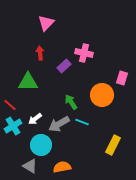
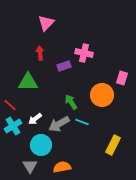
purple rectangle: rotated 24 degrees clockwise
gray triangle: rotated 28 degrees clockwise
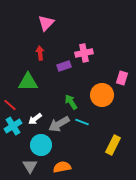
pink cross: rotated 24 degrees counterclockwise
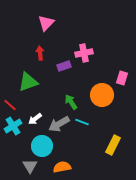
green triangle: rotated 20 degrees counterclockwise
cyan circle: moved 1 px right, 1 px down
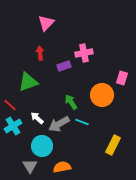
white arrow: moved 2 px right, 1 px up; rotated 80 degrees clockwise
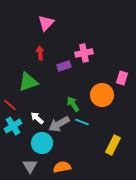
green arrow: moved 2 px right, 2 px down
cyan circle: moved 3 px up
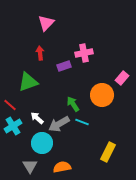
pink rectangle: rotated 24 degrees clockwise
yellow rectangle: moved 5 px left, 7 px down
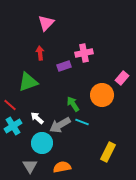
gray arrow: moved 1 px right, 1 px down
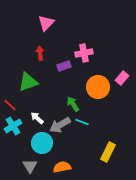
orange circle: moved 4 px left, 8 px up
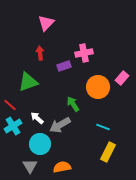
cyan line: moved 21 px right, 5 px down
cyan circle: moved 2 px left, 1 px down
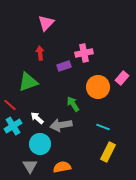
gray arrow: moved 1 px right; rotated 20 degrees clockwise
